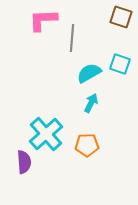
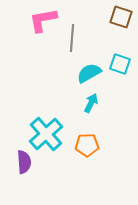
pink L-shape: rotated 8 degrees counterclockwise
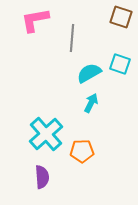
pink L-shape: moved 8 px left
orange pentagon: moved 5 px left, 6 px down
purple semicircle: moved 18 px right, 15 px down
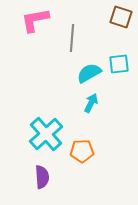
cyan square: moved 1 px left; rotated 25 degrees counterclockwise
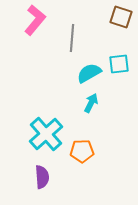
pink L-shape: rotated 140 degrees clockwise
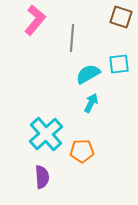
cyan semicircle: moved 1 px left, 1 px down
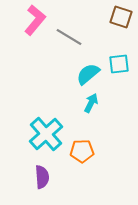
gray line: moved 3 px left, 1 px up; rotated 64 degrees counterclockwise
cyan semicircle: rotated 10 degrees counterclockwise
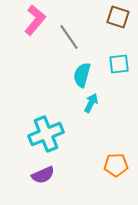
brown square: moved 3 px left
gray line: rotated 24 degrees clockwise
cyan semicircle: moved 6 px left, 1 px down; rotated 35 degrees counterclockwise
cyan cross: rotated 20 degrees clockwise
orange pentagon: moved 34 px right, 14 px down
purple semicircle: moved 1 px right, 2 px up; rotated 70 degrees clockwise
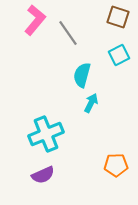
gray line: moved 1 px left, 4 px up
cyan square: moved 9 px up; rotated 20 degrees counterclockwise
